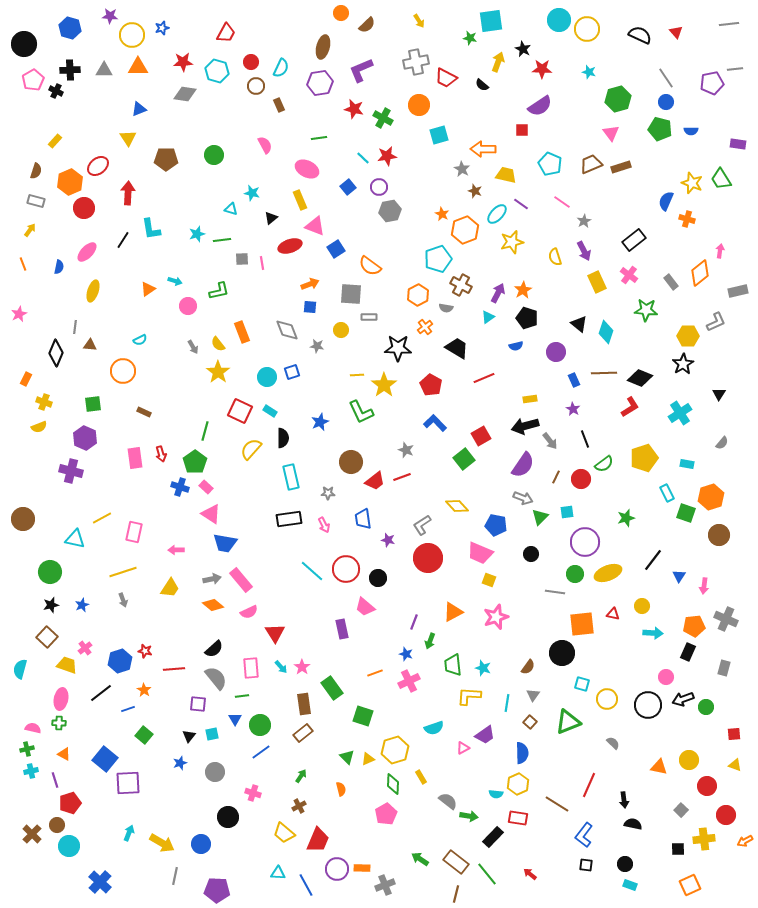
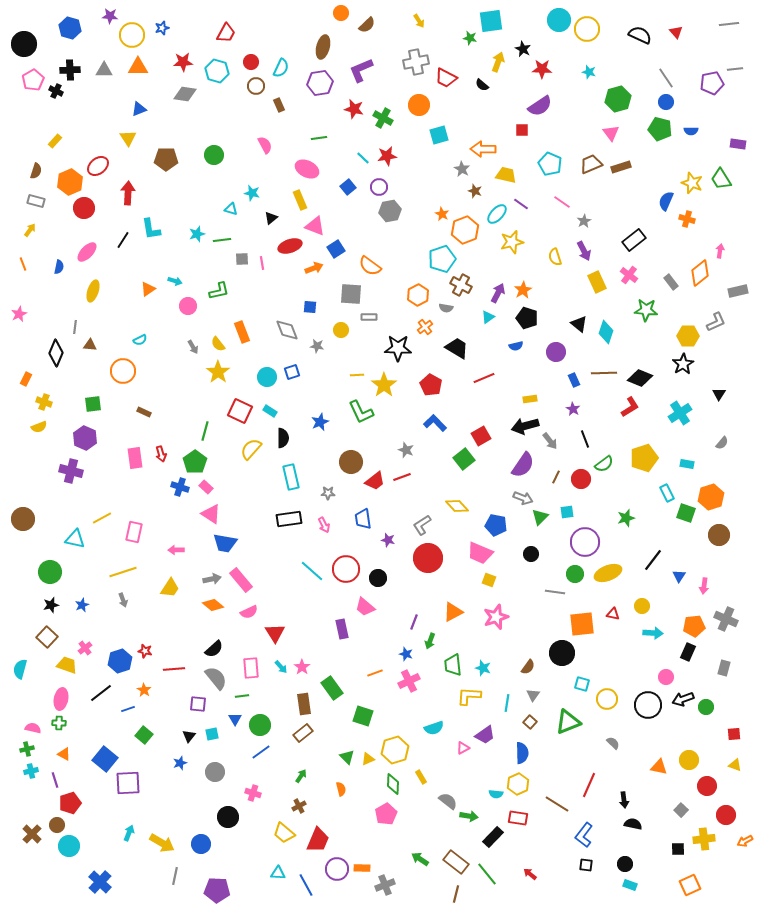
cyan pentagon at (438, 259): moved 4 px right
orange arrow at (310, 284): moved 4 px right, 16 px up
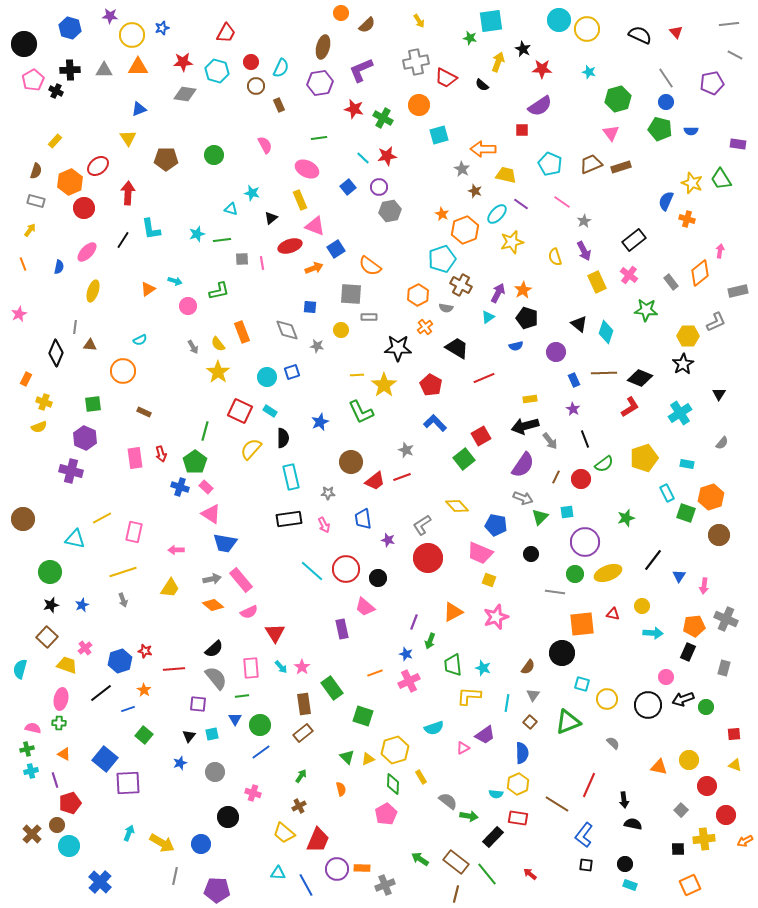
gray line at (735, 69): moved 14 px up; rotated 35 degrees clockwise
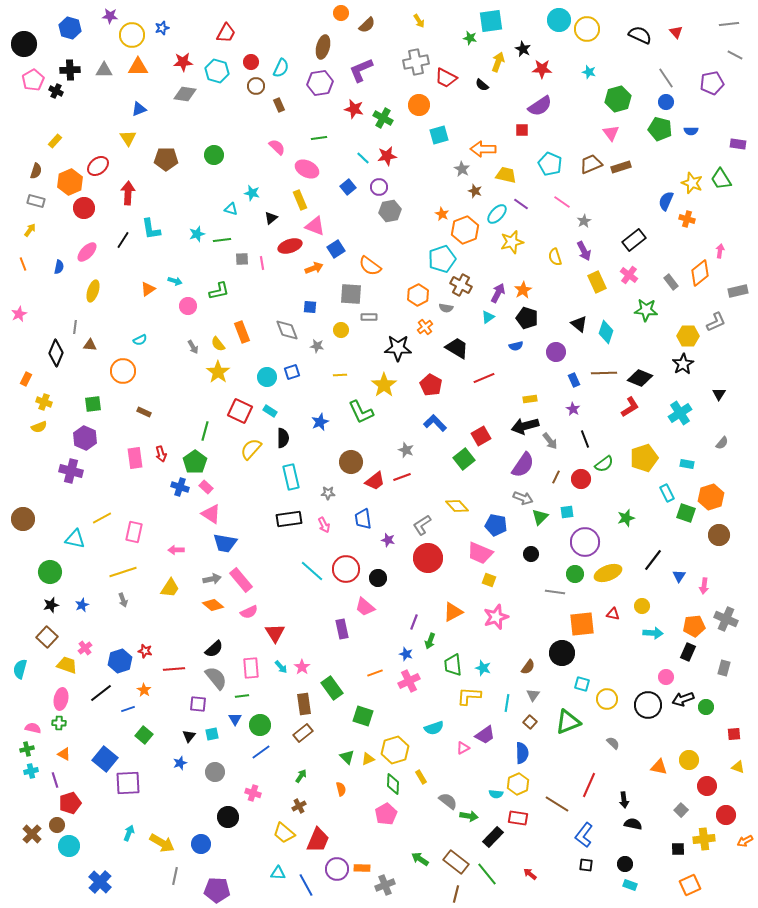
pink semicircle at (265, 145): moved 12 px right, 2 px down; rotated 18 degrees counterclockwise
yellow line at (357, 375): moved 17 px left
yellow triangle at (735, 765): moved 3 px right, 2 px down
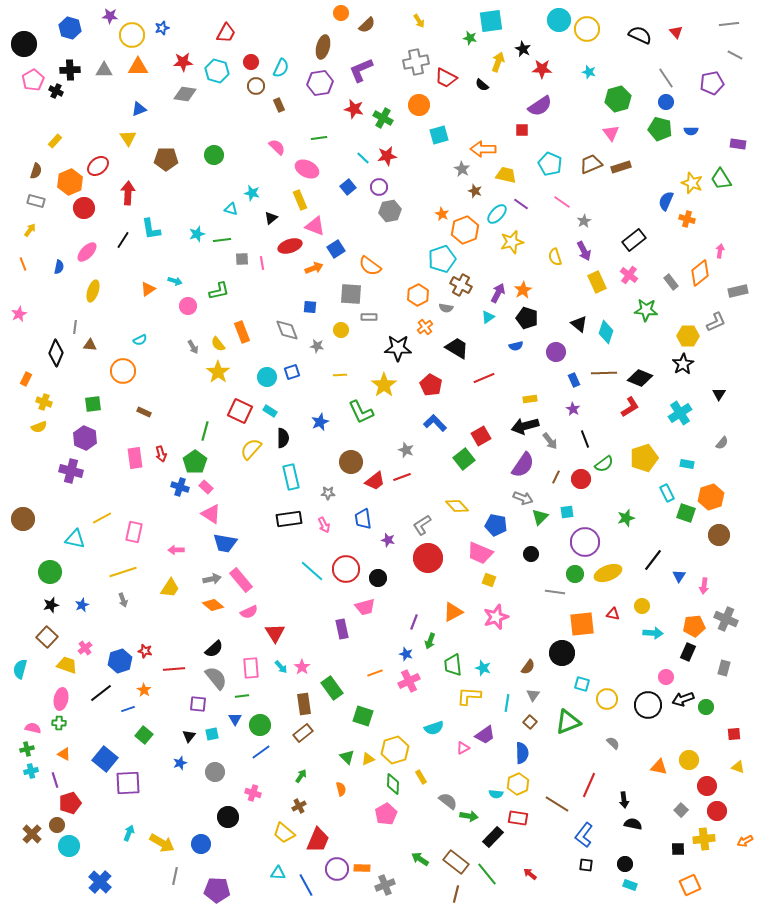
pink trapezoid at (365, 607): rotated 55 degrees counterclockwise
red circle at (726, 815): moved 9 px left, 4 px up
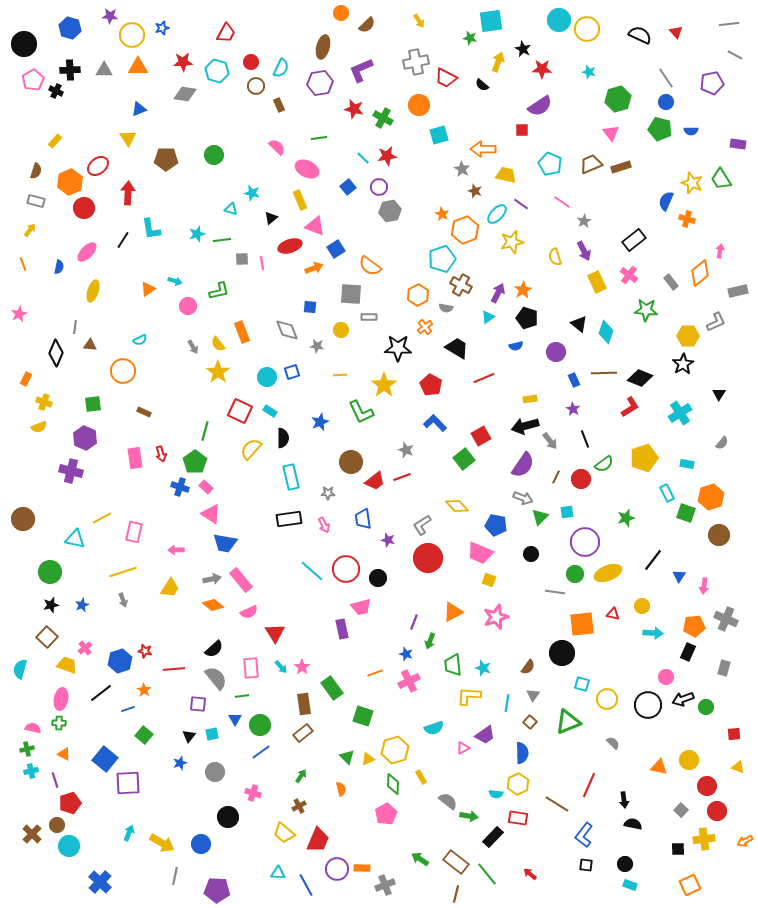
pink trapezoid at (365, 607): moved 4 px left
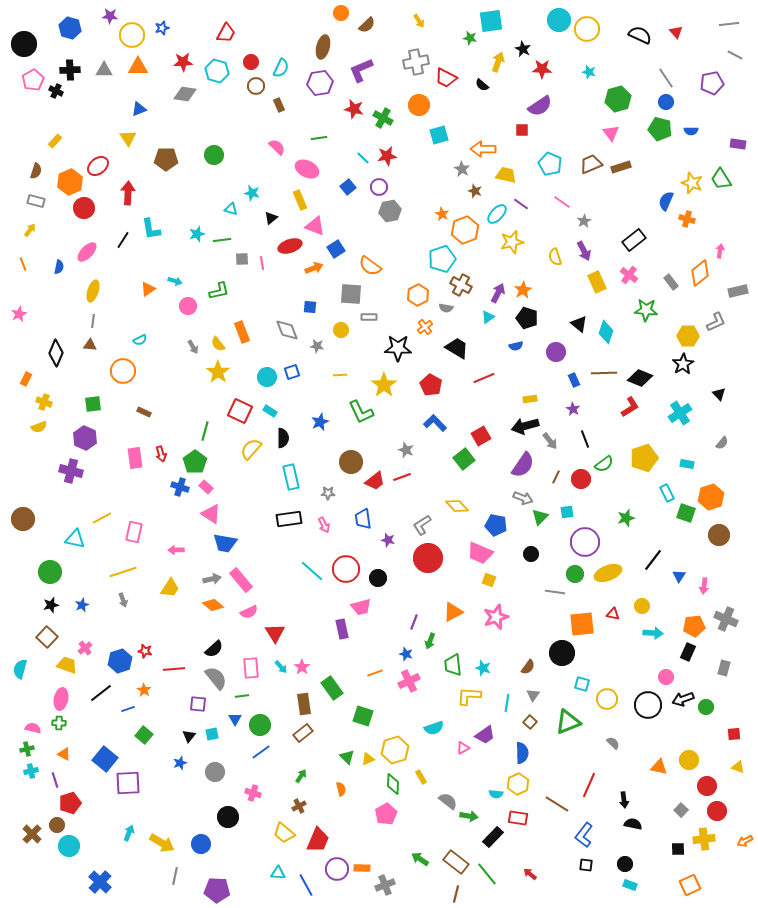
gray line at (75, 327): moved 18 px right, 6 px up
black triangle at (719, 394): rotated 16 degrees counterclockwise
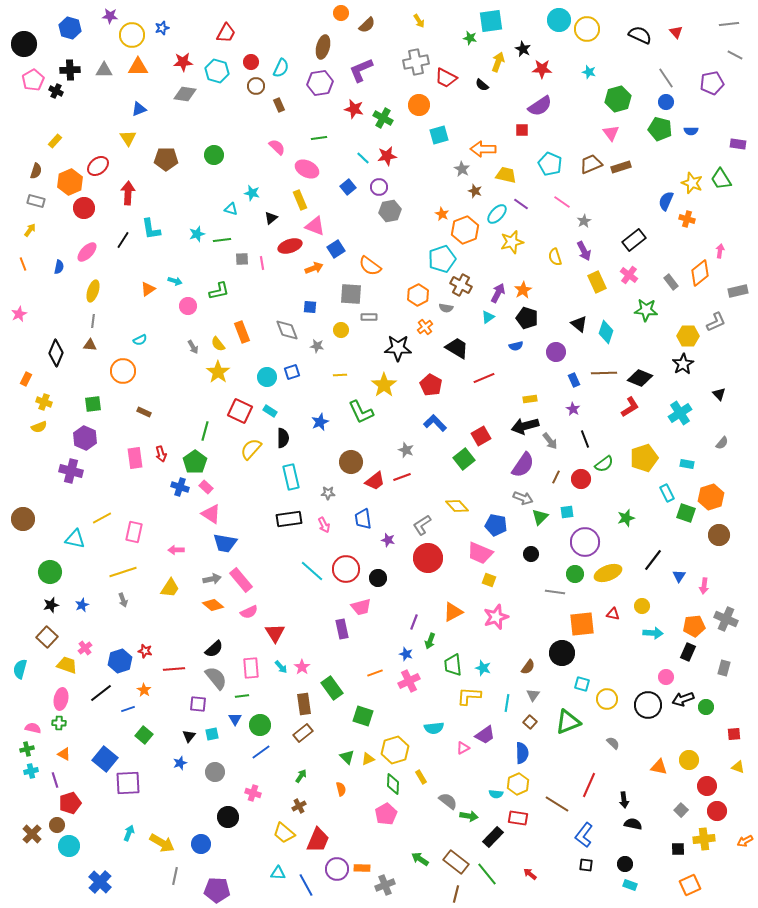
cyan semicircle at (434, 728): rotated 12 degrees clockwise
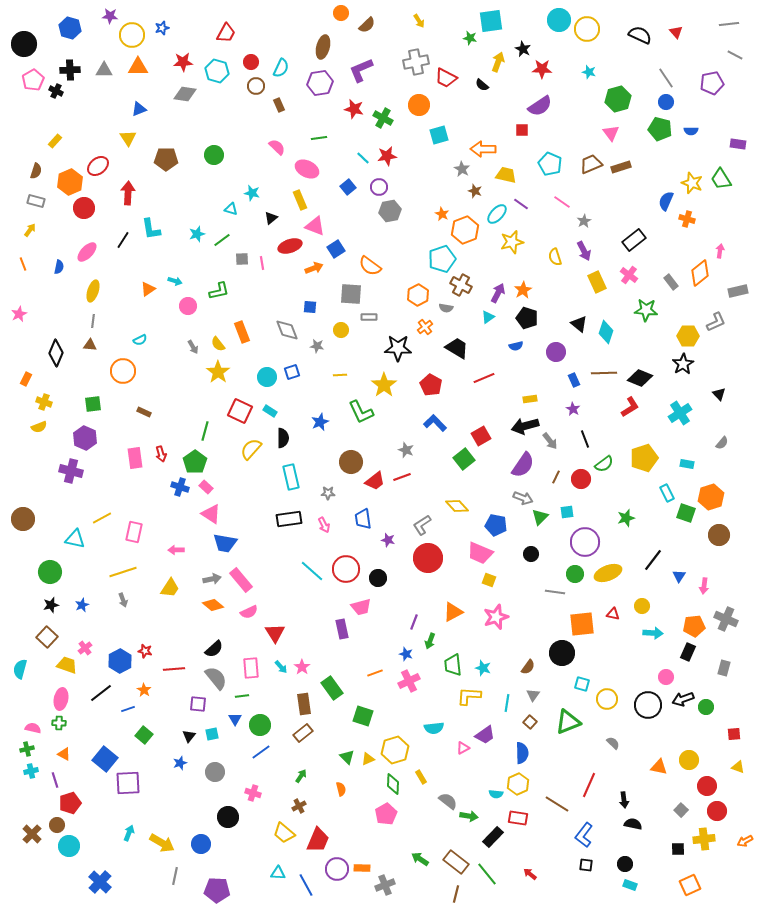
green line at (222, 240): rotated 30 degrees counterclockwise
blue hexagon at (120, 661): rotated 10 degrees counterclockwise
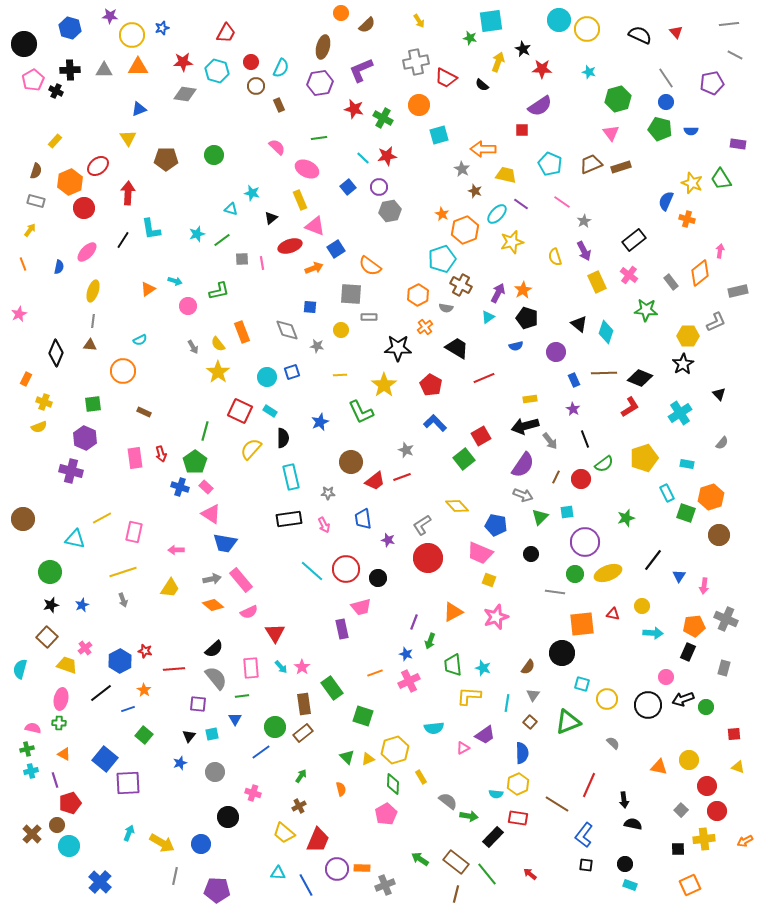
gray arrow at (523, 498): moved 3 px up
green circle at (260, 725): moved 15 px right, 2 px down
